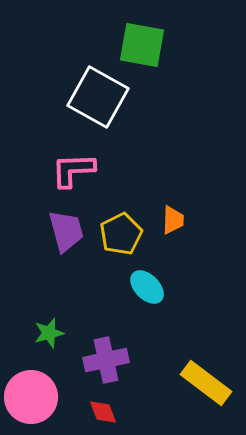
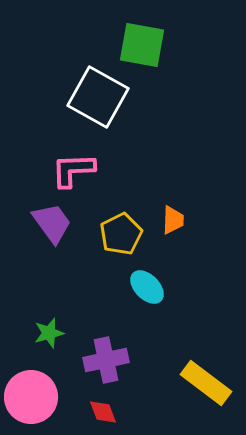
purple trapezoid: moved 14 px left, 8 px up; rotated 21 degrees counterclockwise
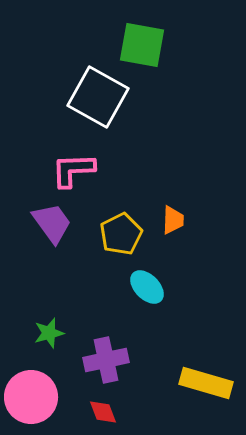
yellow rectangle: rotated 21 degrees counterclockwise
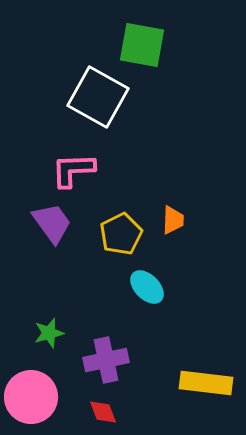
yellow rectangle: rotated 9 degrees counterclockwise
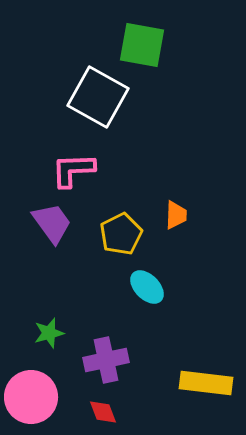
orange trapezoid: moved 3 px right, 5 px up
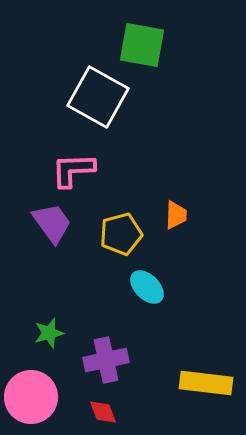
yellow pentagon: rotated 12 degrees clockwise
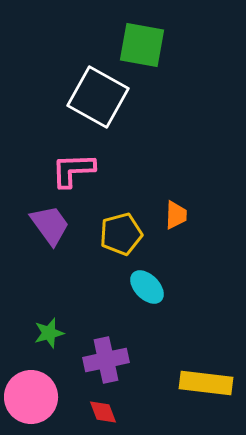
purple trapezoid: moved 2 px left, 2 px down
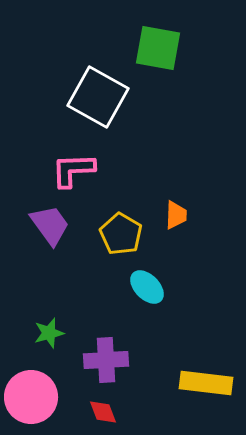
green square: moved 16 px right, 3 px down
yellow pentagon: rotated 27 degrees counterclockwise
purple cross: rotated 9 degrees clockwise
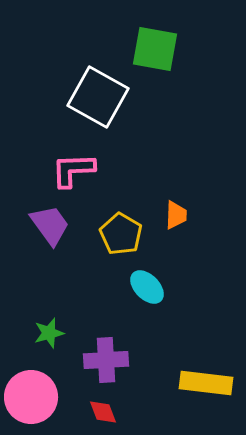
green square: moved 3 px left, 1 px down
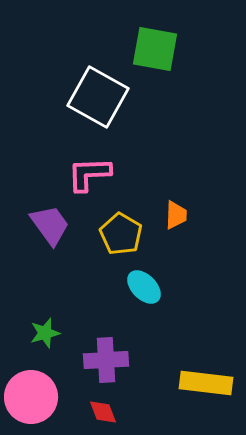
pink L-shape: moved 16 px right, 4 px down
cyan ellipse: moved 3 px left
green star: moved 4 px left
